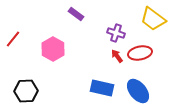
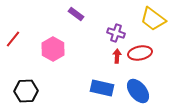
red arrow: rotated 40 degrees clockwise
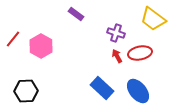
pink hexagon: moved 12 px left, 3 px up
red arrow: rotated 32 degrees counterclockwise
blue rectangle: rotated 30 degrees clockwise
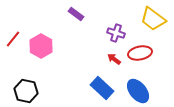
red arrow: moved 3 px left, 3 px down; rotated 24 degrees counterclockwise
black hexagon: rotated 15 degrees clockwise
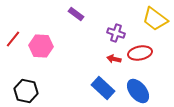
yellow trapezoid: moved 2 px right
pink hexagon: rotated 25 degrees counterclockwise
red arrow: rotated 24 degrees counterclockwise
blue rectangle: moved 1 px right
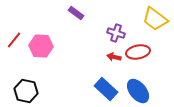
purple rectangle: moved 1 px up
red line: moved 1 px right, 1 px down
red ellipse: moved 2 px left, 1 px up
red arrow: moved 2 px up
blue rectangle: moved 3 px right, 1 px down
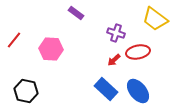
pink hexagon: moved 10 px right, 3 px down
red arrow: moved 3 px down; rotated 56 degrees counterclockwise
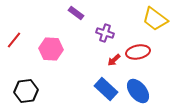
purple cross: moved 11 px left
black hexagon: rotated 20 degrees counterclockwise
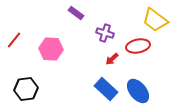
yellow trapezoid: moved 1 px down
red ellipse: moved 6 px up
red arrow: moved 2 px left, 1 px up
black hexagon: moved 2 px up
